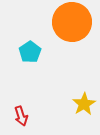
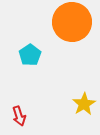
cyan pentagon: moved 3 px down
red arrow: moved 2 px left
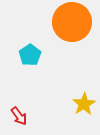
red arrow: rotated 18 degrees counterclockwise
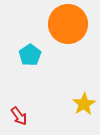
orange circle: moved 4 px left, 2 px down
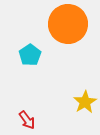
yellow star: moved 1 px right, 2 px up
red arrow: moved 8 px right, 4 px down
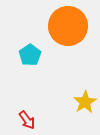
orange circle: moved 2 px down
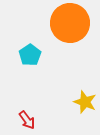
orange circle: moved 2 px right, 3 px up
yellow star: rotated 20 degrees counterclockwise
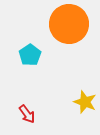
orange circle: moved 1 px left, 1 px down
red arrow: moved 6 px up
